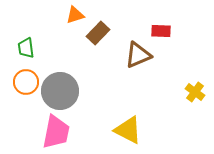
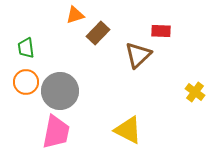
brown triangle: rotated 20 degrees counterclockwise
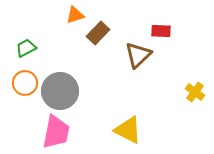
green trapezoid: rotated 70 degrees clockwise
orange circle: moved 1 px left, 1 px down
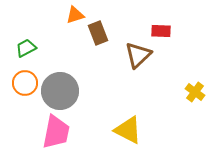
brown rectangle: rotated 65 degrees counterclockwise
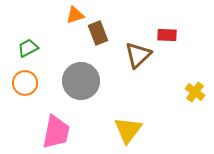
red rectangle: moved 6 px right, 4 px down
green trapezoid: moved 2 px right
gray circle: moved 21 px right, 10 px up
yellow triangle: rotated 40 degrees clockwise
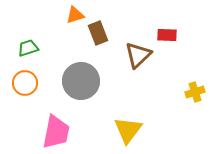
green trapezoid: rotated 10 degrees clockwise
yellow cross: rotated 36 degrees clockwise
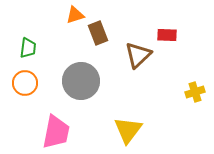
green trapezoid: rotated 115 degrees clockwise
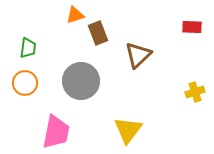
red rectangle: moved 25 px right, 8 px up
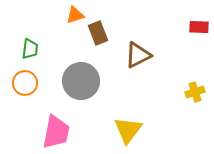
red rectangle: moved 7 px right
green trapezoid: moved 2 px right, 1 px down
brown triangle: rotated 16 degrees clockwise
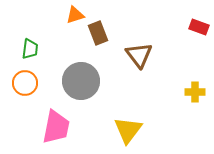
red rectangle: rotated 18 degrees clockwise
brown triangle: moved 1 px right; rotated 40 degrees counterclockwise
yellow cross: rotated 18 degrees clockwise
pink trapezoid: moved 5 px up
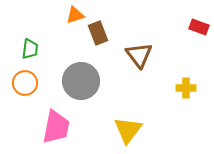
yellow cross: moved 9 px left, 4 px up
